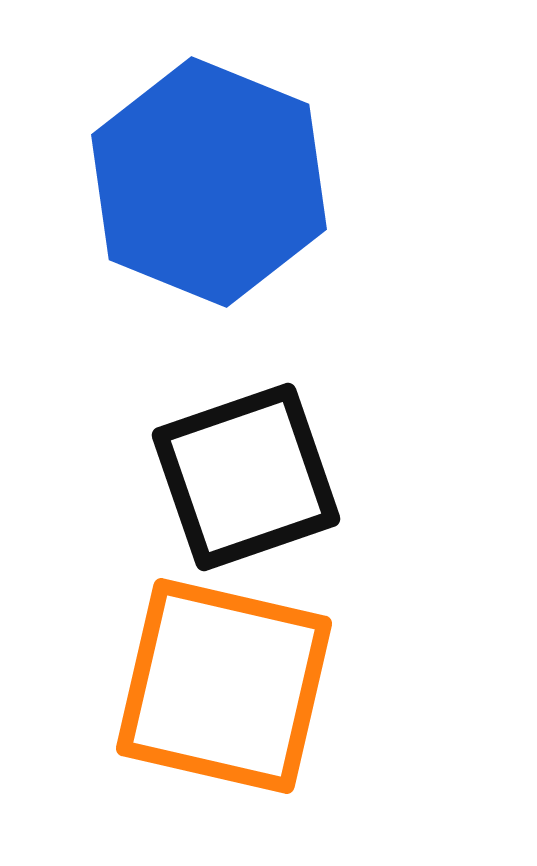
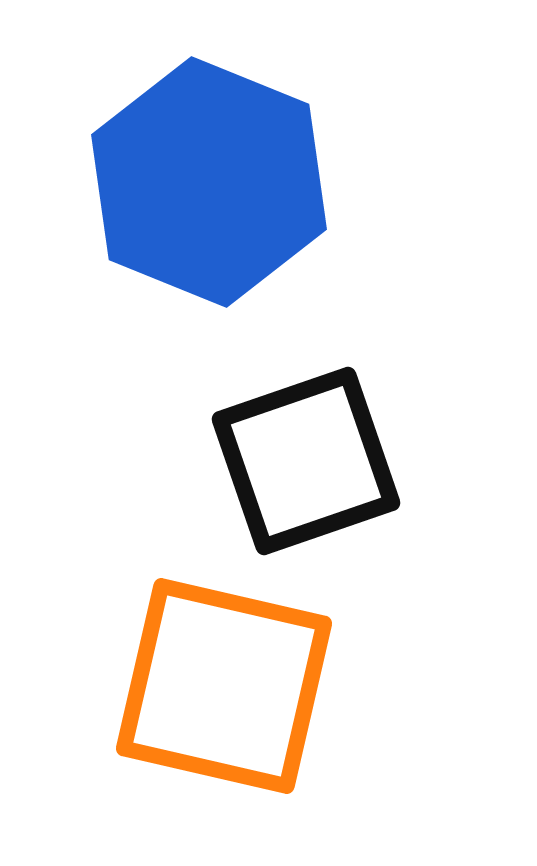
black square: moved 60 px right, 16 px up
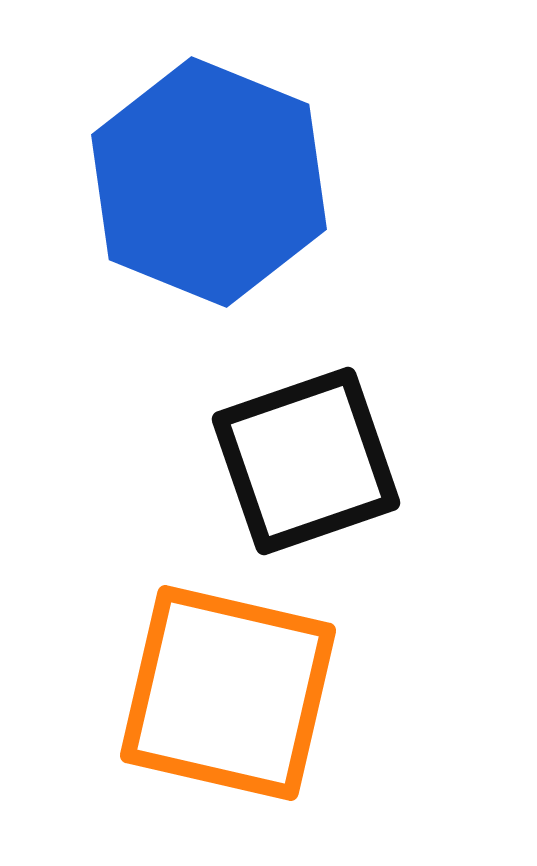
orange square: moved 4 px right, 7 px down
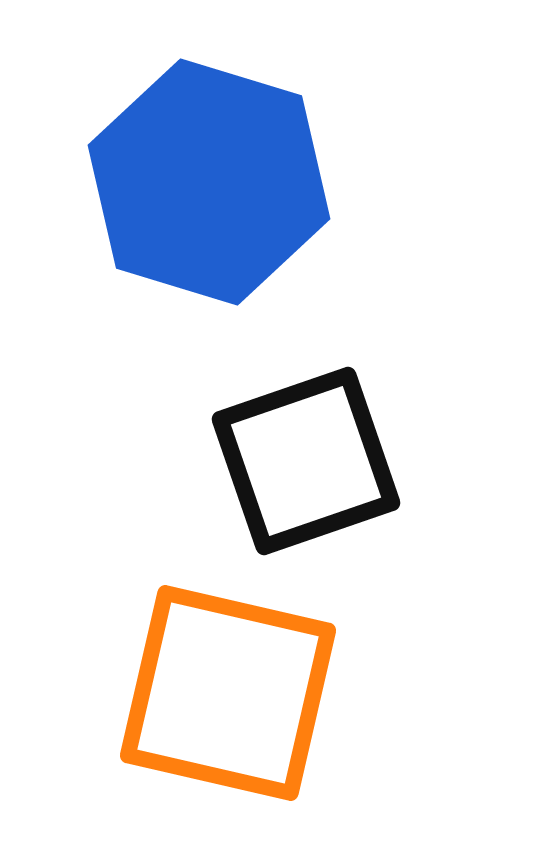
blue hexagon: rotated 5 degrees counterclockwise
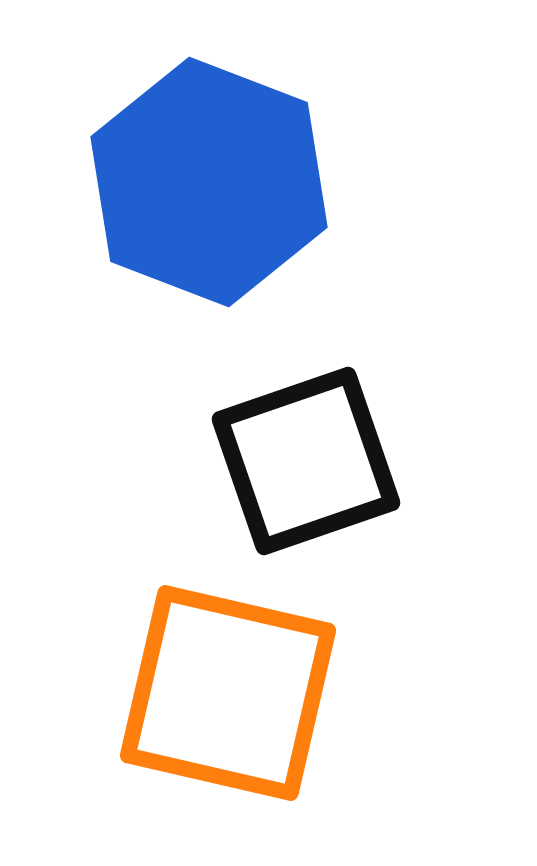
blue hexagon: rotated 4 degrees clockwise
